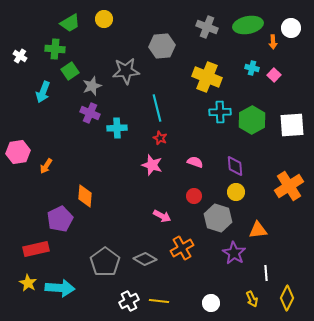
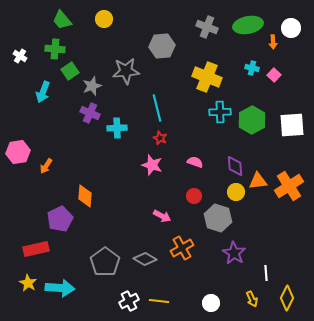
green trapezoid at (70, 23): moved 8 px left, 3 px up; rotated 80 degrees clockwise
orange triangle at (258, 230): moved 49 px up
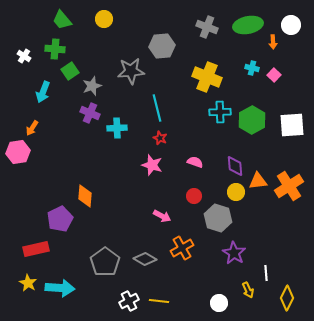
white circle at (291, 28): moved 3 px up
white cross at (20, 56): moved 4 px right
gray star at (126, 71): moved 5 px right
orange arrow at (46, 166): moved 14 px left, 38 px up
yellow arrow at (252, 299): moved 4 px left, 9 px up
white circle at (211, 303): moved 8 px right
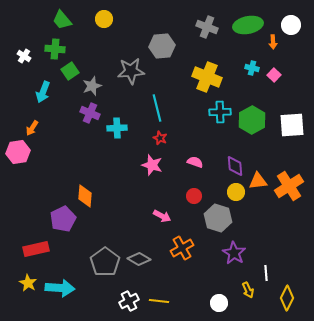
purple pentagon at (60, 219): moved 3 px right
gray diamond at (145, 259): moved 6 px left
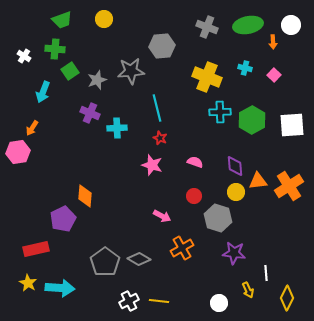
green trapezoid at (62, 20): rotated 70 degrees counterclockwise
cyan cross at (252, 68): moved 7 px left
gray star at (92, 86): moved 5 px right, 6 px up
purple star at (234, 253): rotated 25 degrees counterclockwise
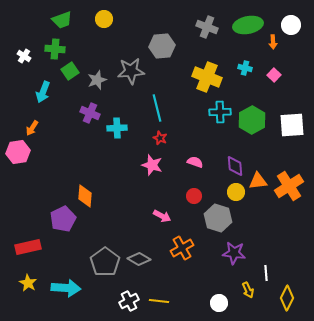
red rectangle at (36, 249): moved 8 px left, 2 px up
cyan arrow at (60, 288): moved 6 px right
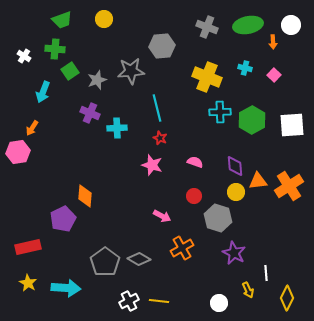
purple star at (234, 253): rotated 20 degrees clockwise
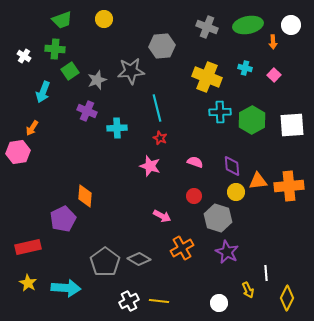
purple cross at (90, 113): moved 3 px left, 2 px up
pink star at (152, 165): moved 2 px left, 1 px down
purple diamond at (235, 166): moved 3 px left
orange cross at (289, 186): rotated 28 degrees clockwise
purple star at (234, 253): moved 7 px left, 1 px up
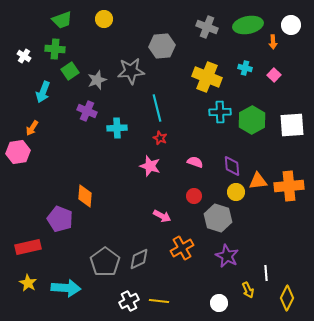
purple pentagon at (63, 219): moved 3 px left; rotated 25 degrees counterclockwise
purple star at (227, 252): moved 4 px down
gray diamond at (139, 259): rotated 55 degrees counterclockwise
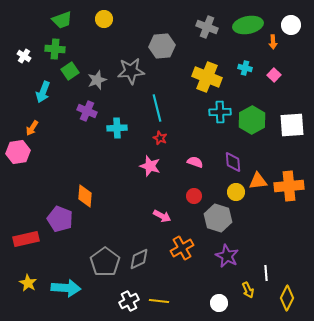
purple diamond at (232, 166): moved 1 px right, 4 px up
red rectangle at (28, 247): moved 2 px left, 8 px up
